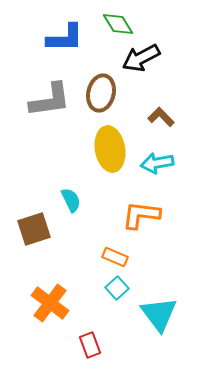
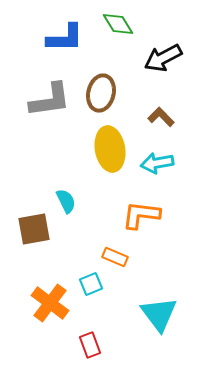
black arrow: moved 22 px right
cyan semicircle: moved 5 px left, 1 px down
brown square: rotated 8 degrees clockwise
cyan square: moved 26 px left, 4 px up; rotated 20 degrees clockwise
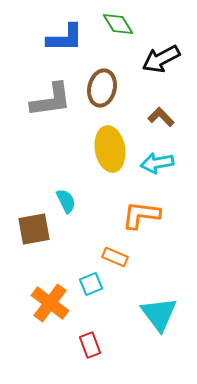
black arrow: moved 2 px left, 1 px down
brown ellipse: moved 1 px right, 5 px up
gray L-shape: moved 1 px right
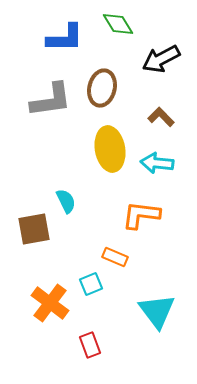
cyan arrow: rotated 16 degrees clockwise
cyan triangle: moved 2 px left, 3 px up
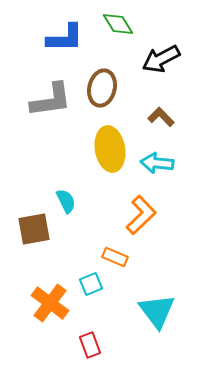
orange L-shape: rotated 129 degrees clockwise
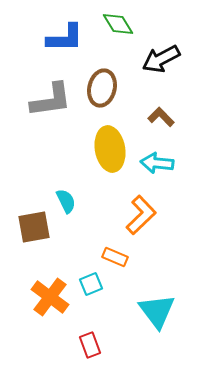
brown square: moved 2 px up
orange cross: moved 6 px up
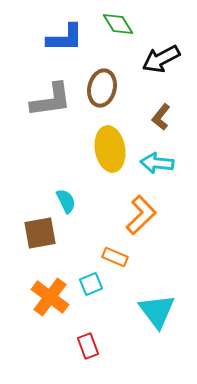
brown L-shape: rotated 96 degrees counterclockwise
brown square: moved 6 px right, 6 px down
red rectangle: moved 2 px left, 1 px down
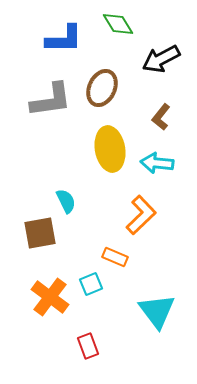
blue L-shape: moved 1 px left, 1 px down
brown ellipse: rotated 12 degrees clockwise
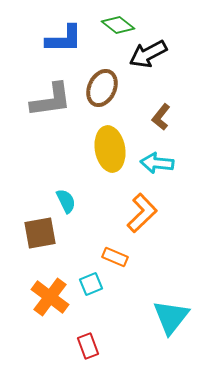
green diamond: moved 1 px down; rotated 20 degrees counterclockwise
black arrow: moved 13 px left, 5 px up
orange L-shape: moved 1 px right, 2 px up
cyan triangle: moved 14 px right, 6 px down; rotated 15 degrees clockwise
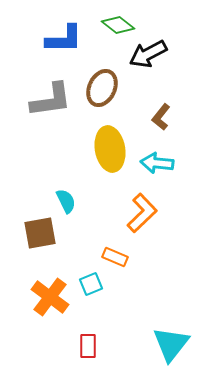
cyan triangle: moved 27 px down
red rectangle: rotated 20 degrees clockwise
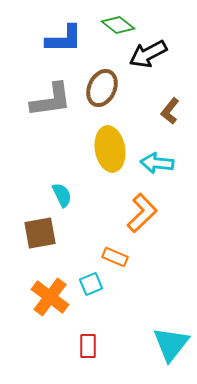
brown L-shape: moved 9 px right, 6 px up
cyan semicircle: moved 4 px left, 6 px up
